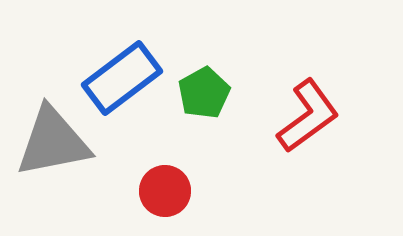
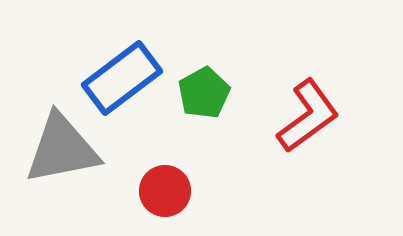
gray triangle: moved 9 px right, 7 px down
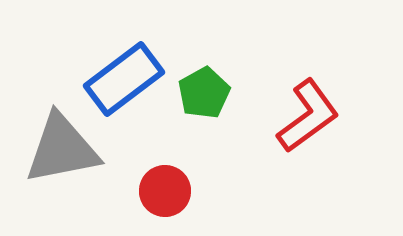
blue rectangle: moved 2 px right, 1 px down
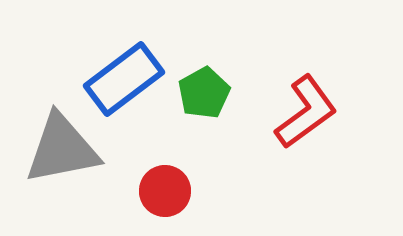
red L-shape: moved 2 px left, 4 px up
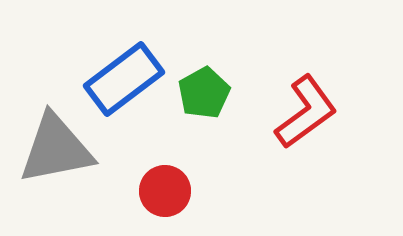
gray triangle: moved 6 px left
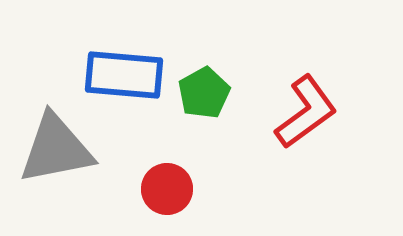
blue rectangle: moved 4 px up; rotated 42 degrees clockwise
red circle: moved 2 px right, 2 px up
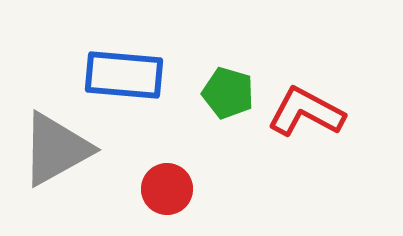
green pentagon: moved 24 px right; rotated 27 degrees counterclockwise
red L-shape: rotated 116 degrees counterclockwise
gray triangle: rotated 18 degrees counterclockwise
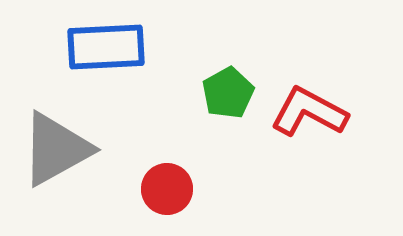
blue rectangle: moved 18 px left, 28 px up; rotated 8 degrees counterclockwise
green pentagon: rotated 27 degrees clockwise
red L-shape: moved 3 px right
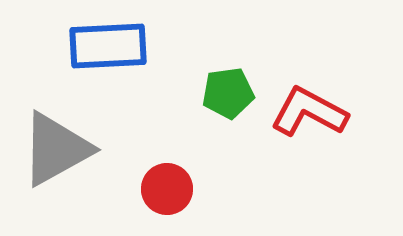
blue rectangle: moved 2 px right, 1 px up
green pentagon: rotated 21 degrees clockwise
